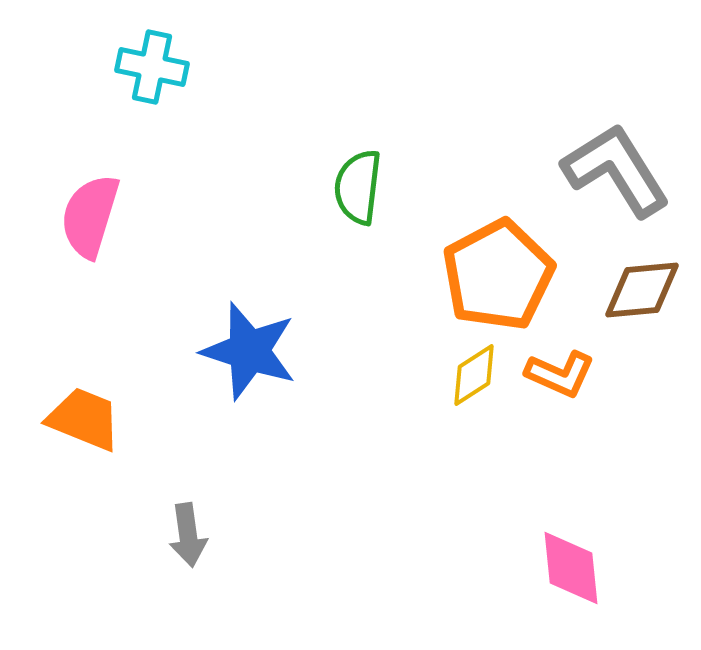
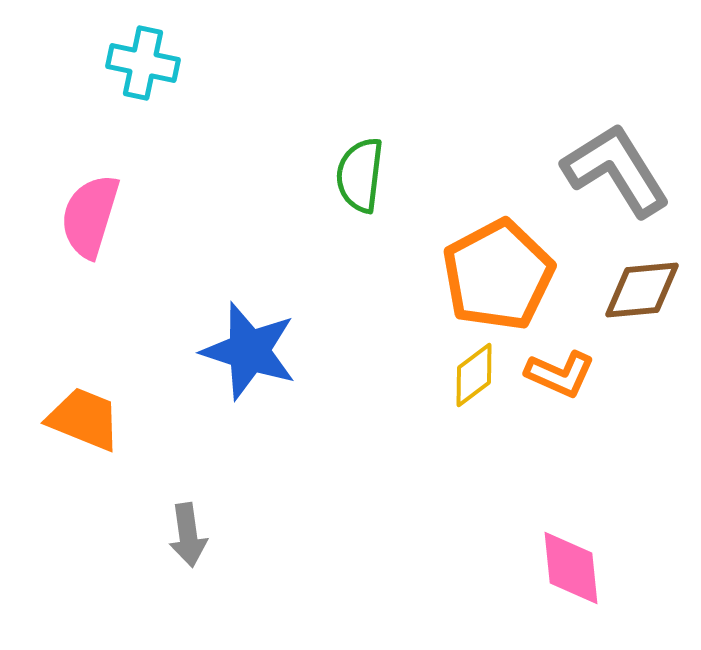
cyan cross: moved 9 px left, 4 px up
green semicircle: moved 2 px right, 12 px up
yellow diamond: rotated 4 degrees counterclockwise
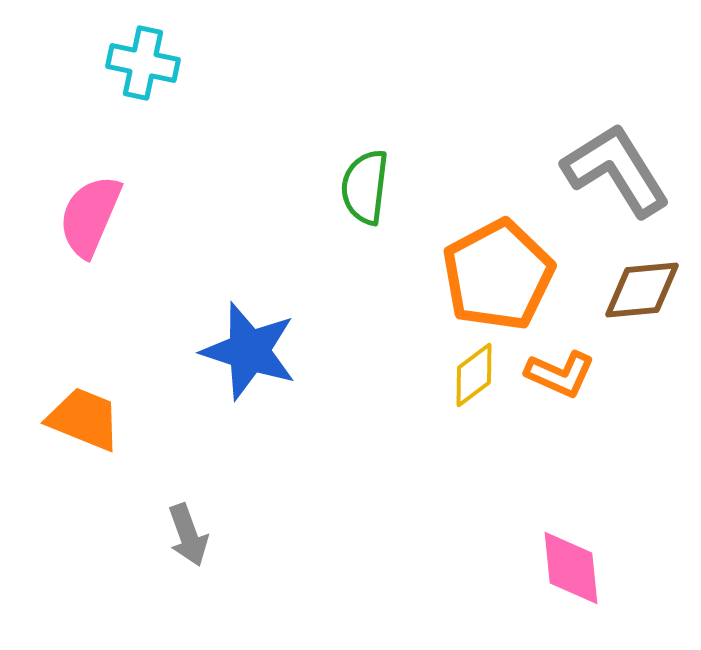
green semicircle: moved 5 px right, 12 px down
pink semicircle: rotated 6 degrees clockwise
gray arrow: rotated 12 degrees counterclockwise
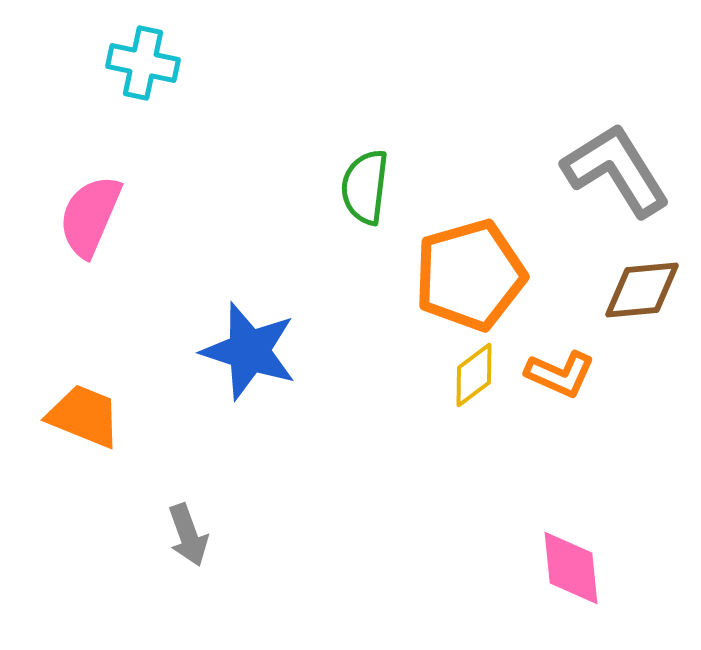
orange pentagon: moved 28 px left; rotated 12 degrees clockwise
orange trapezoid: moved 3 px up
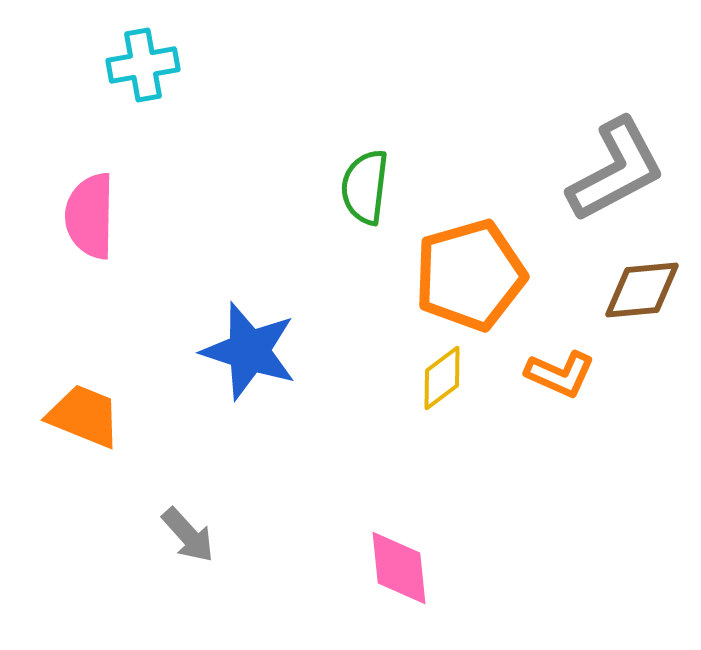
cyan cross: moved 2 px down; rotated 22 degrees counterclockwise
gray L-shape: rotated 94 degrees clockwise
pink semicircle: rotated 22 degrees counterclockwise
yellow diamond: moved 32 px left, 3 px down
gray arrow: rotated 22 degrees counterclockwise
pink diamond: moved 172 px left
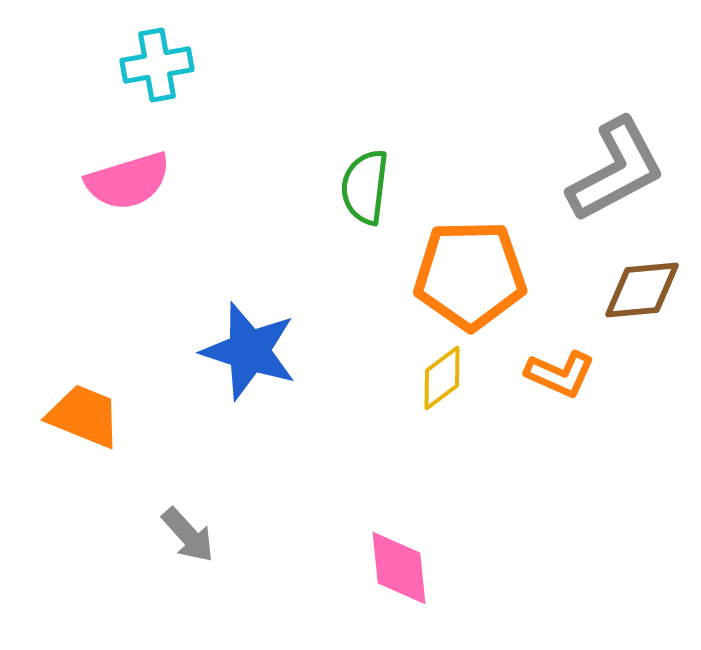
cyan cross: moved 14 px right
pink semicircle: moved 38 px right, 35 px up; rotated 108 degrees counterclockwise
orange pentagon: rotated 15 degrees clockwise
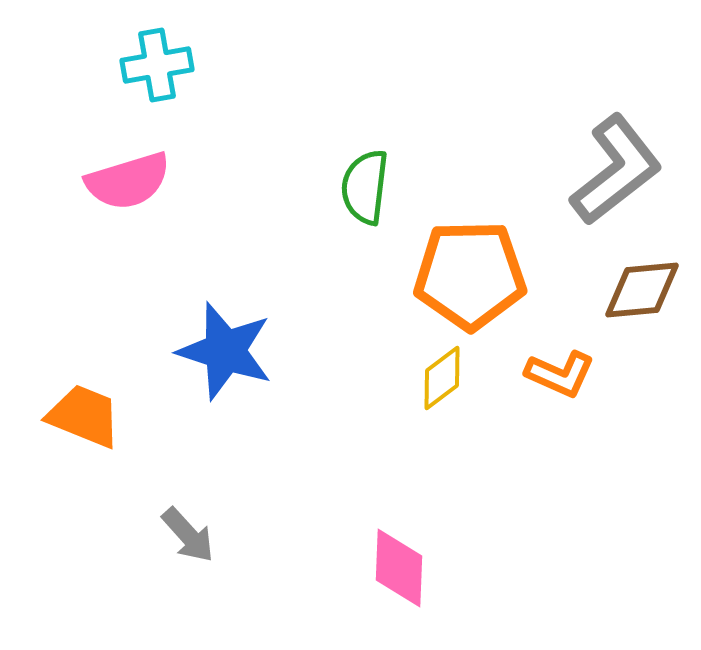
gray L-shape: rotated 10 degrees counterclockwise
blue star: moved 24 px left
pink diamond: rotated 8 degrees clockwise
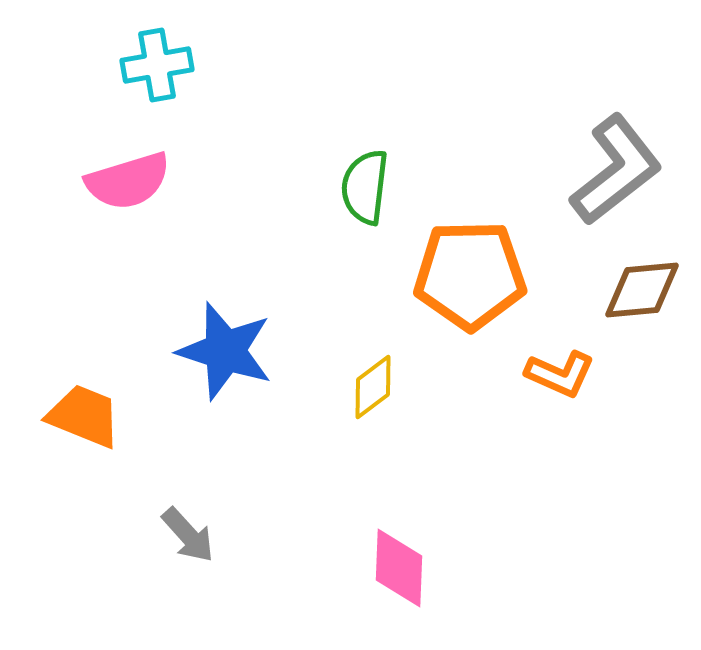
yellow diamond: moved 69 px left, 9 px down
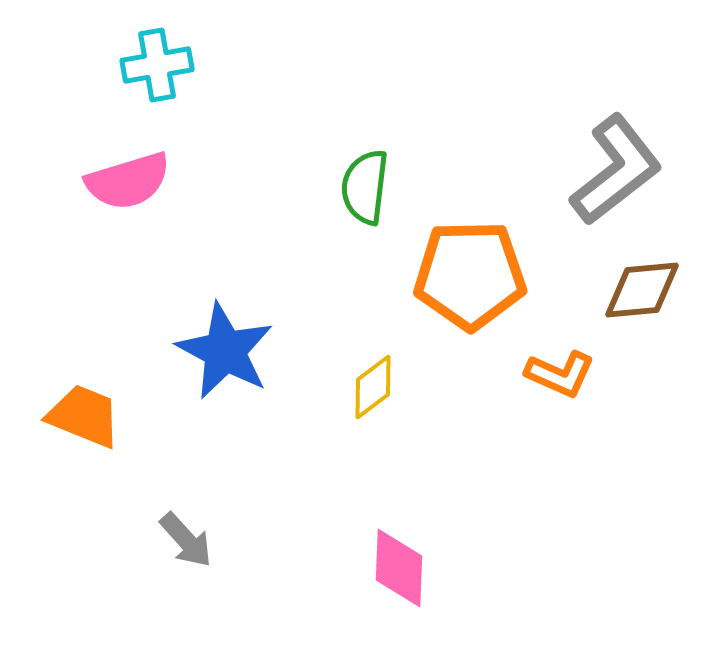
blue star: rotated 10 degrees clockwise
gray arrow: moved 2 px left, 5 px down
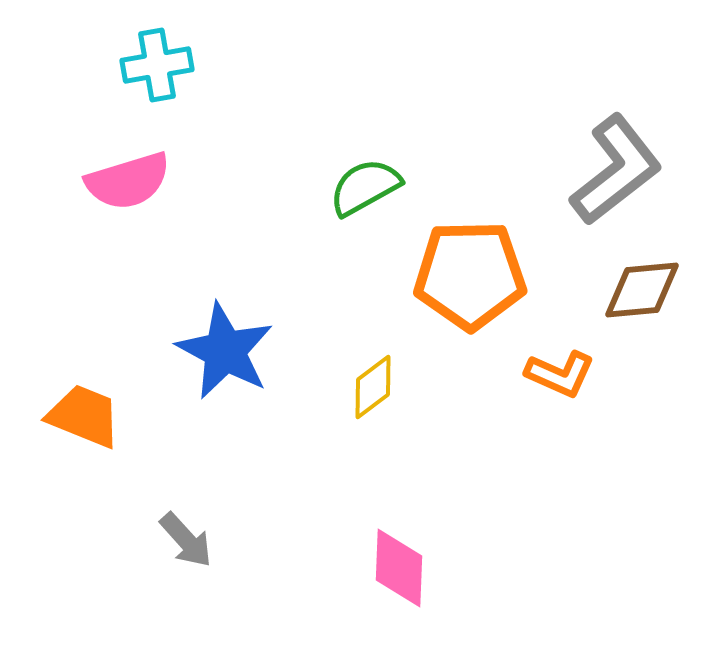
green semicircle: rotated 54 degrees clockwise
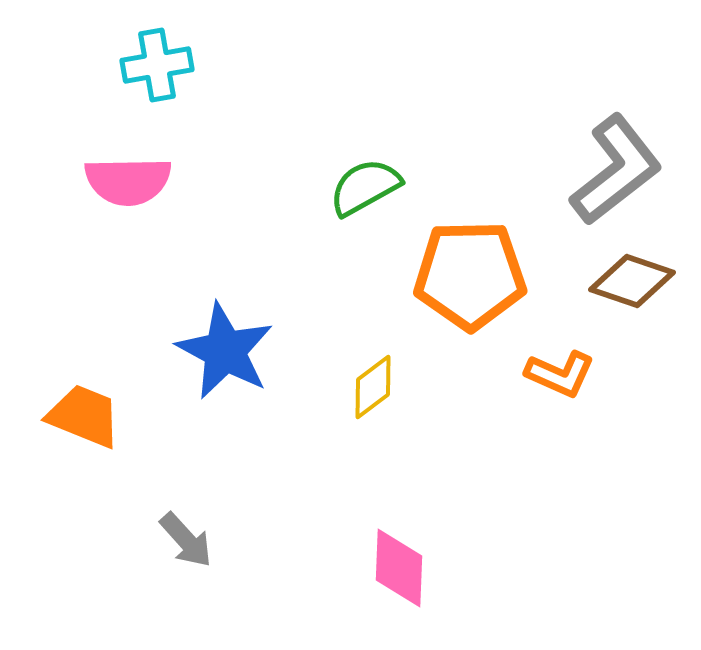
pink semicircle: rotated 16 degrees clockwise
brown diamond: moved 10 px left, 9 px up; rotated 24 degrees clockwise
